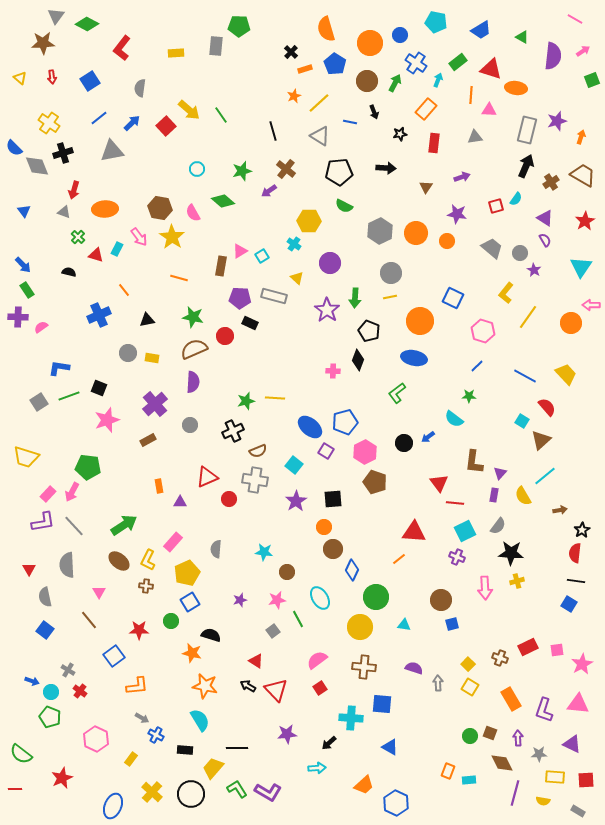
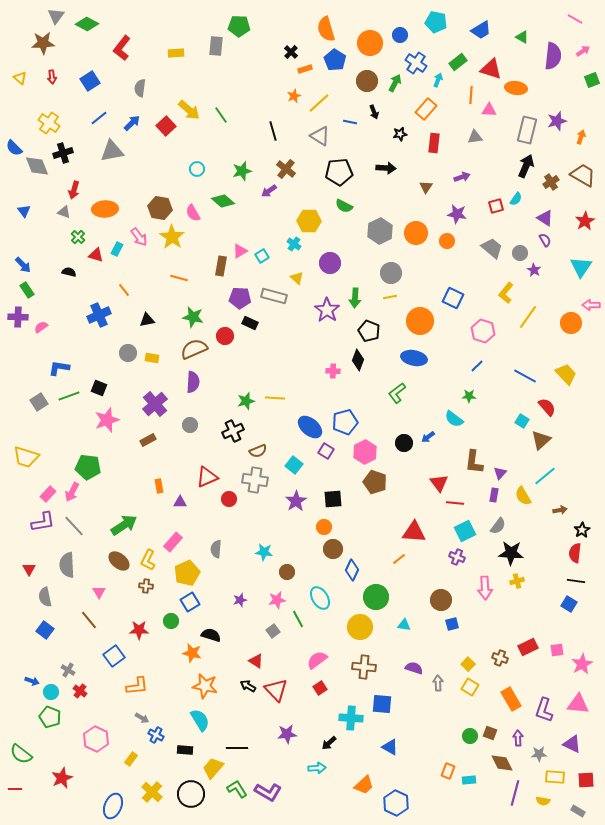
blue pentagon at (335, 64): moved 4 px up
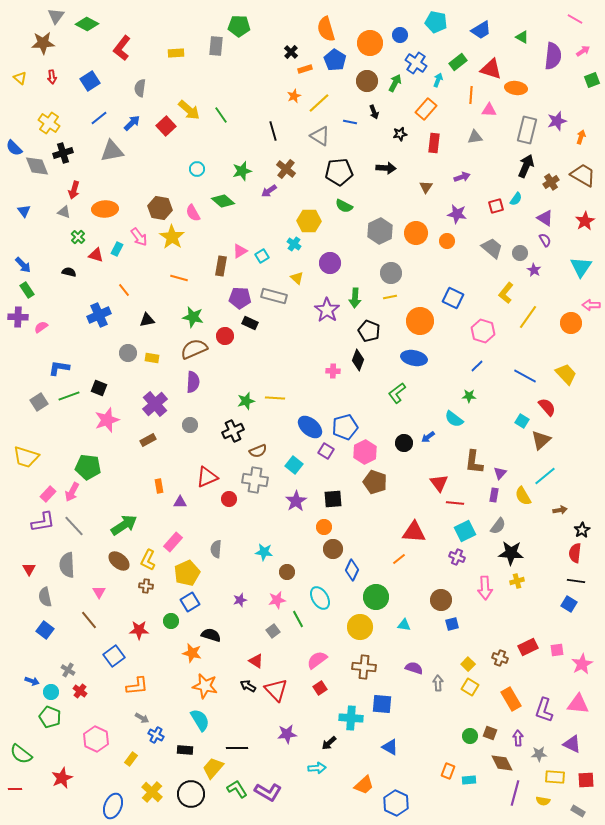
blue pentagon at (345, 422): moved 5 px down
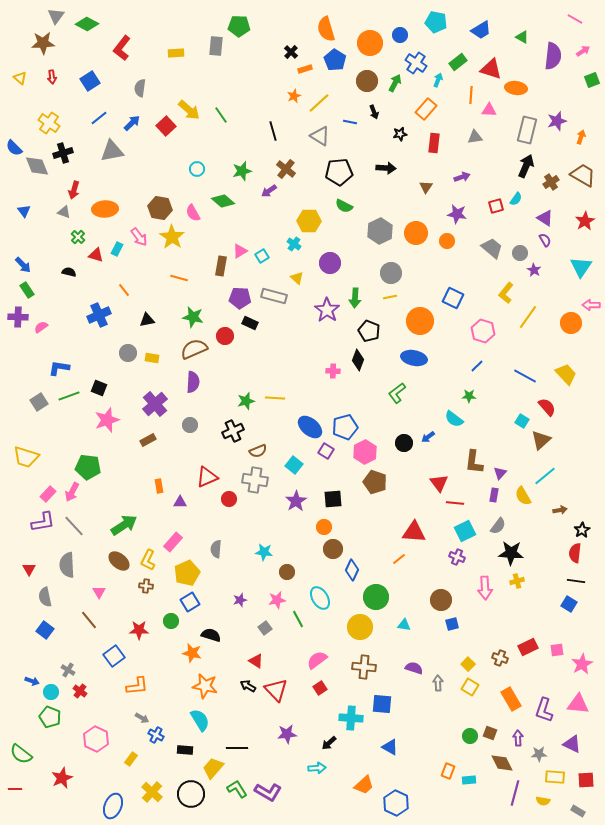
gray square at (273, 631): moved 8 px left, 3 px up
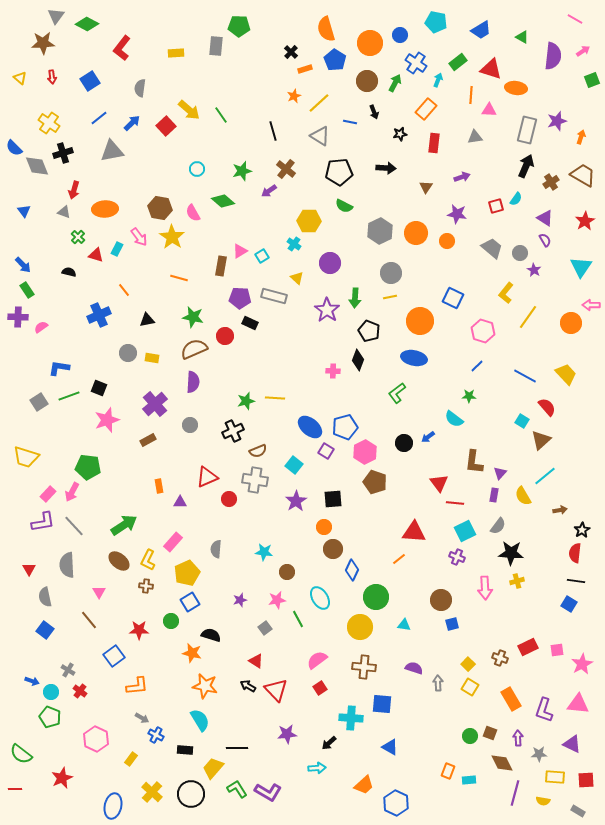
blue ellipse at (113, 806): rotated 10 degrees counterclockwise
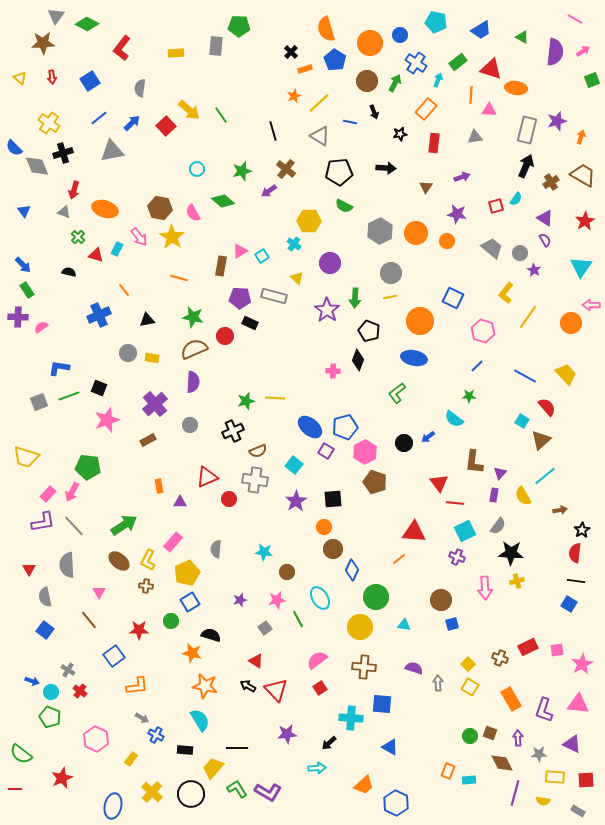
purple semicircle at (553, 56): moved 2 px right, 4 px up
orange ellipse at (105, 209): rotated 20 degrees clockwise
gray square at (39, 402): rotated 12 degrees clockwise
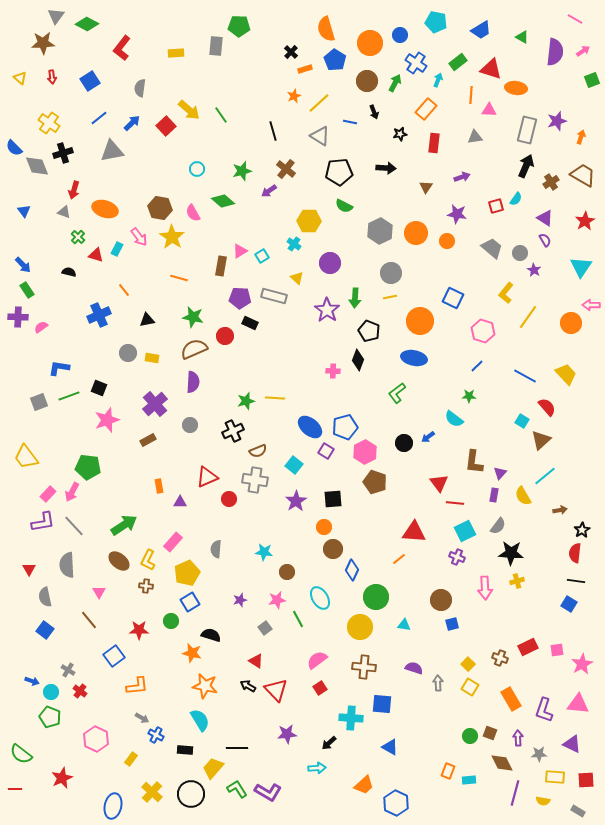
yellow trapezoid at (26, 457): rotated 36 degrees clockwise
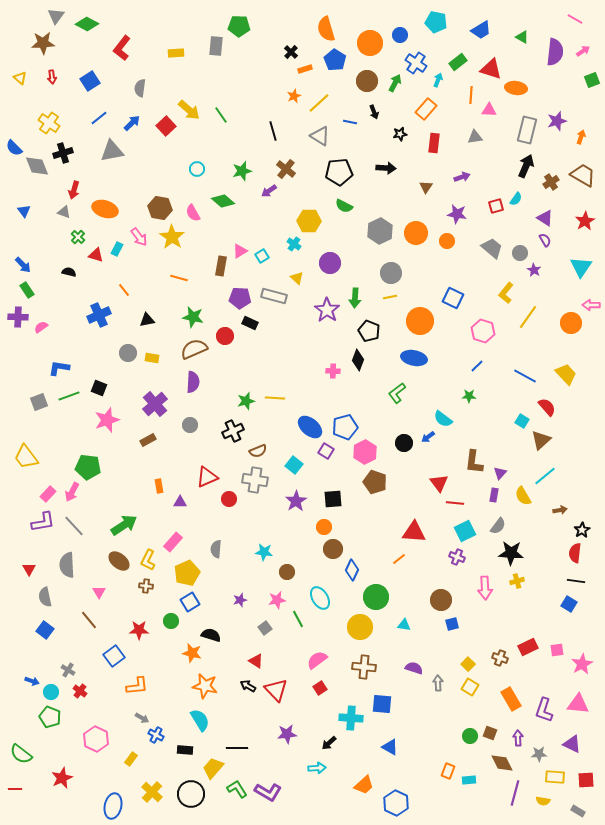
cyan semicircle at (454, 419): moved 11 px left
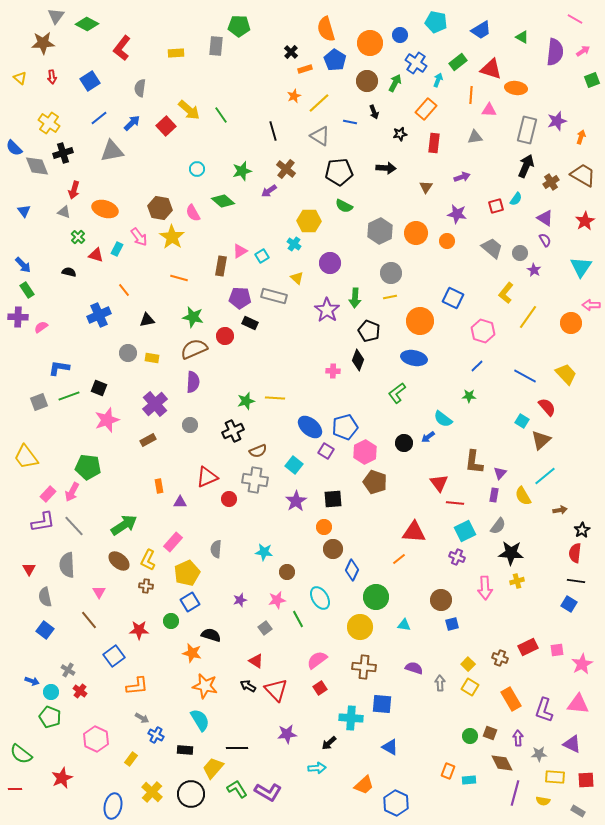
gray arrow at (438, 683): moved 2 px right
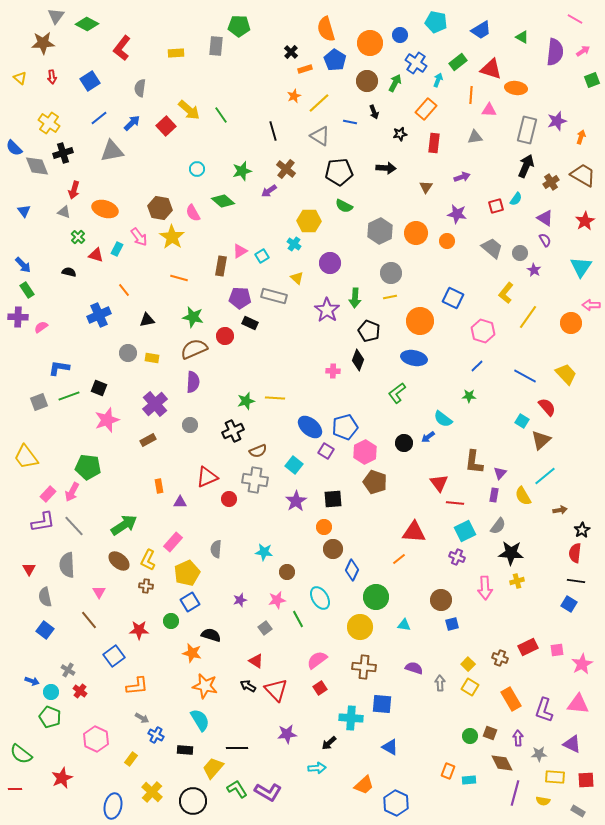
black circle at (191, 794): moved 2 px right, 7 px down
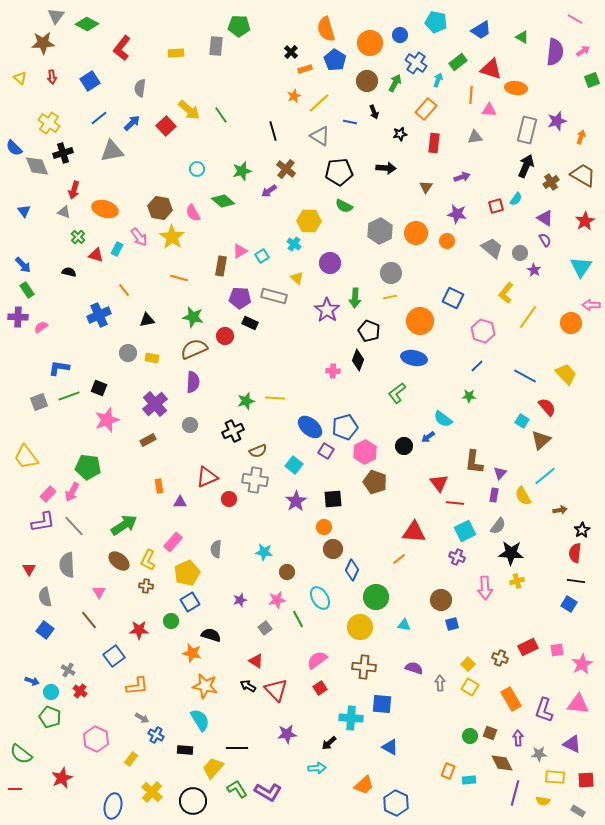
black circle at (404, 443): moved 3 px down
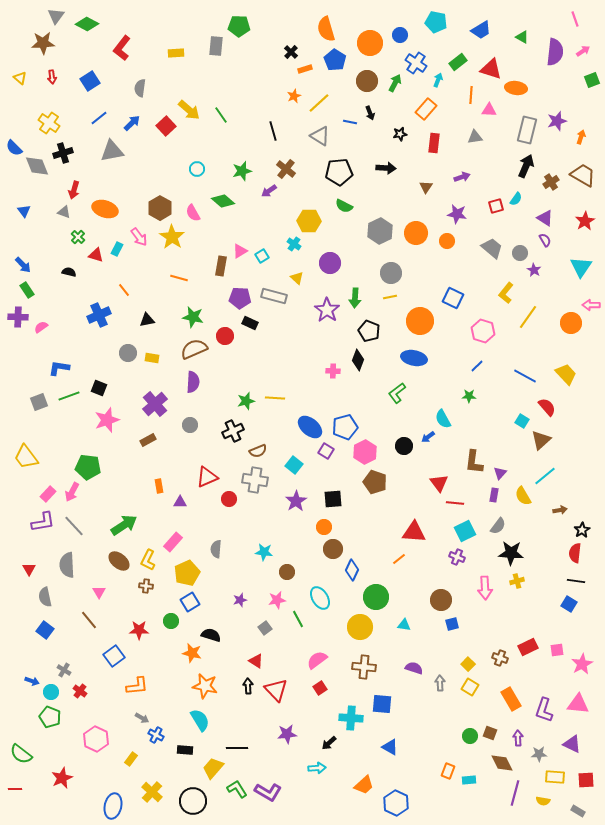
pink line at (575, 19): rotated 42 degrees clockwise
black arrow at (374, 112): moved 4 px left, 1 px down
brown hexagon at (160, 208): rotated 20 degrees clockwise
cyan semicircle at (443, 419): rotated 24 degrees clockwise
gray cross at (68, 670): moved 4 px left
black arrow at (248, 686): rotated 56 degrees clockwise
